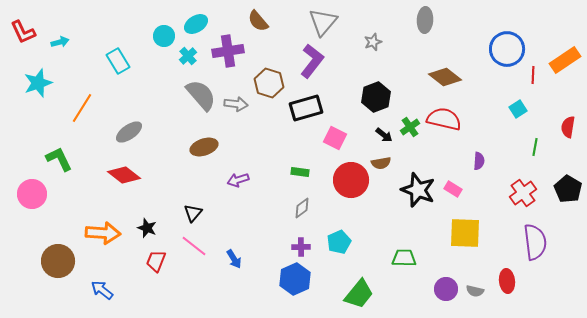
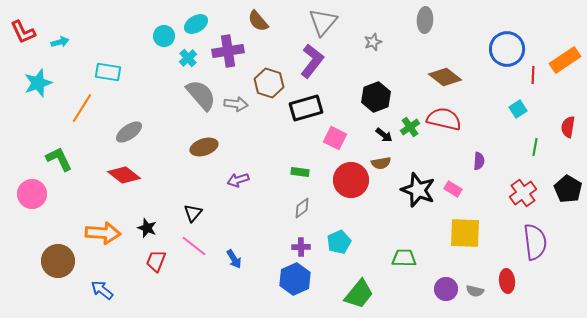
cyan cross at (188, 56): moved 2 px down
cyan rectangle at (118, 61): moved 10 px left, 11 px down; rotated 50 degrees counterclockwise
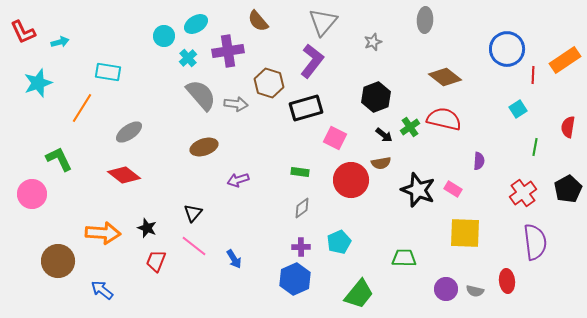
black pentagon at (568, 189): rotated 12 degrees clockwise
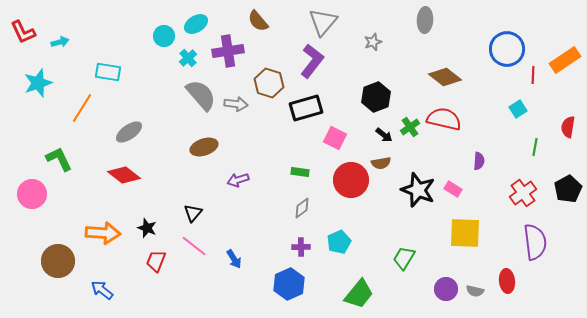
green trapezoid at (404, 258): rotated 60 degrees counterclockwise
blue hexagon at (295, 279): moved 6 px left, 5 px down
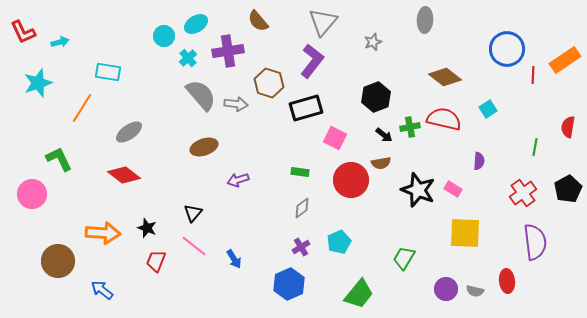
cyan square at (518, 109): moved 30 px left
green cross at (410, 127): rotated 24 degrees clockwise
purple cross at (301, 247): rotated 30 degrees counterclockwise
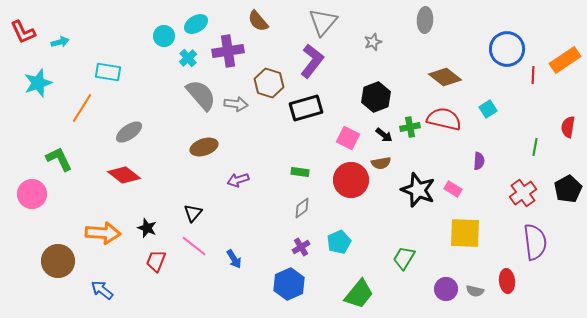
pink square at (335, 138): moved 13 px right
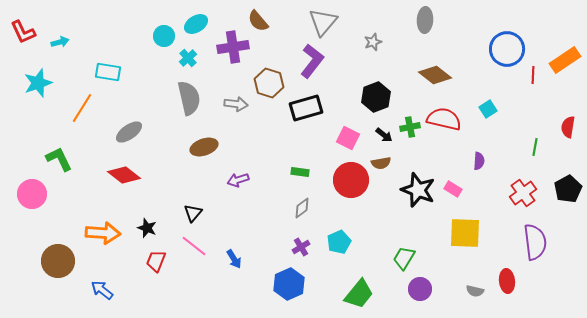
purple cross at (228, 51): moved 5 px right, 4 px up
brown diamond at (445, 77): moved 10 px left, 2 px up
gray semicircle at (201, 95): moved 12 px left, 3 px down; rotated 28 degrees clockwise
purple circle at (446, 289): moved 26 px left
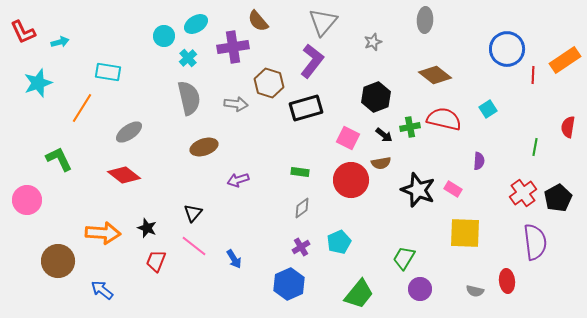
black pentagon at (568, 189): moved 10 px left, 9 px down
pink circle at (32, 194): moved 5 px left, 6 px down
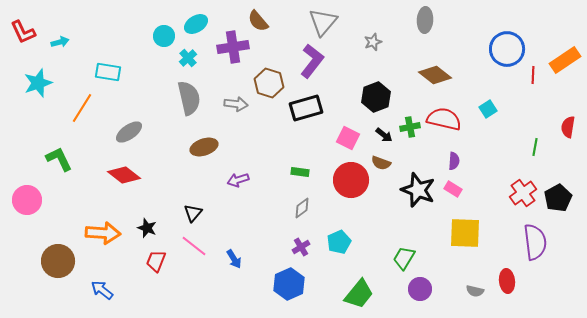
purple semicircle at (479, 161): moved 25 px left
brown semicircle at (381, 163): rotated 30 degrees clockwise
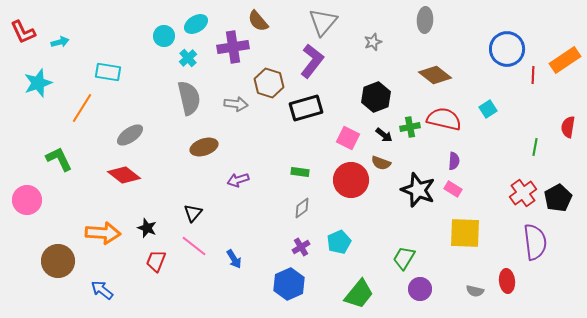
gray ellipse at (129, 132): moved 1 px right, 3 px down
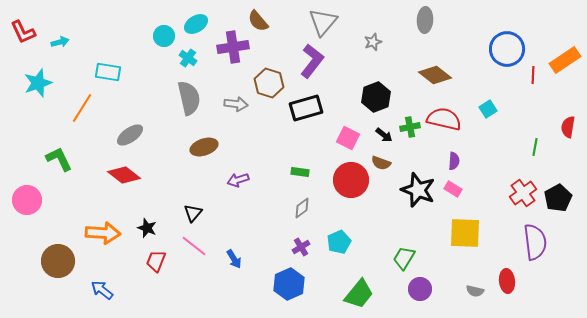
cyan cross at (188, 58): rotated 12 degrees counterclockwise
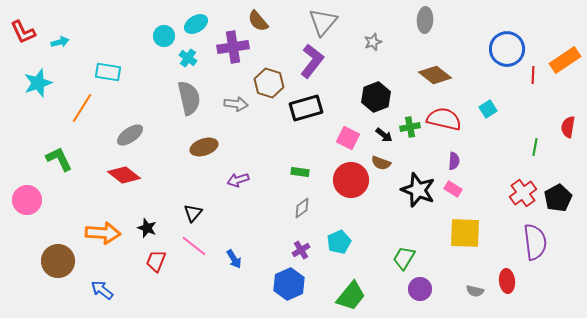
purple cross at (301, 247): moved 3 px down
green trapezoid at (359, 294): moved 8 px left, 2 px down
